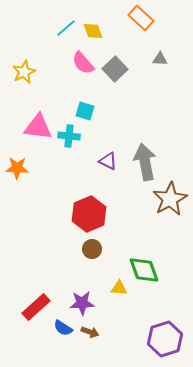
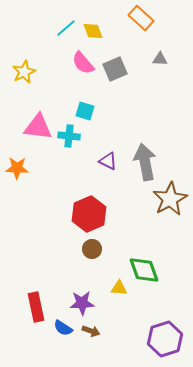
gray square: rotated 20 degrees clockwise
red rectangle: rotated 60 degrees counterclockwise
brown arrow: moved 1 px right, 1 px up
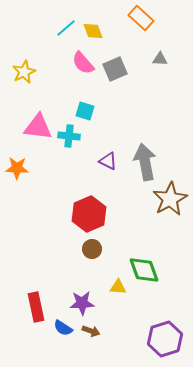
yellow triangle: moved 1 px left, 1 px up
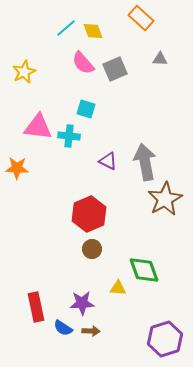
cyan square: moved 1 px right, 2 px up
brown star: moved 5 px left
yellow triangle: moved 1 px down
brown arrow: rotated 18 degrees counterclockwise
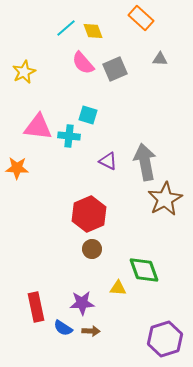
cyan square: moved 2 px right, 6 px down
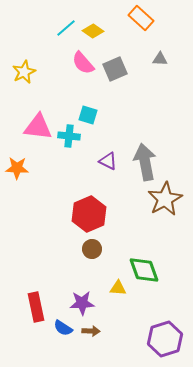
yellow diamond: rotated 35 degrees counterclockwise
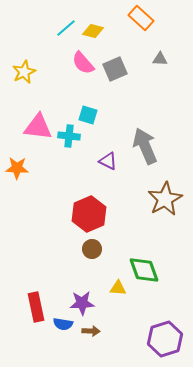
yellow diamond: rotated 20 degrees counterclockwise
gray arrow: moved 16 px up; rotated 12 degrees counterclockwise
blue semicircle: moved 4 px up; rotated 24 degrees counterclockwise
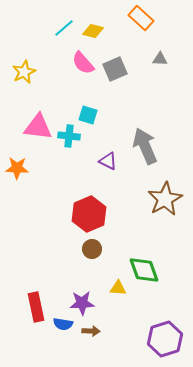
cyan line: moved 2 px left
